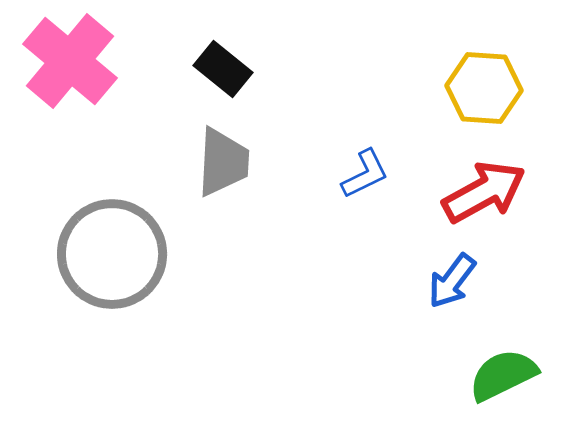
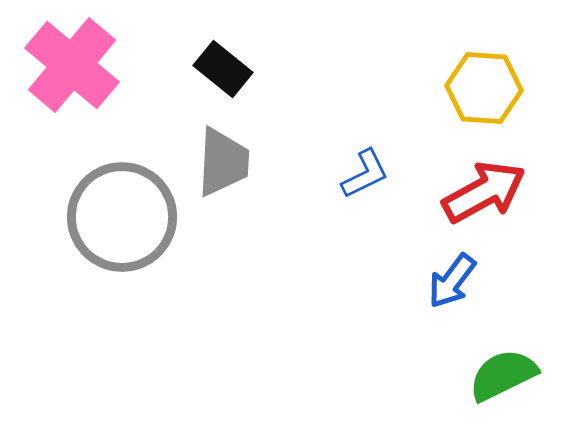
pink cross: moved 2 px right, 4 px down
gray circle: moved 10 px right, 37 px up
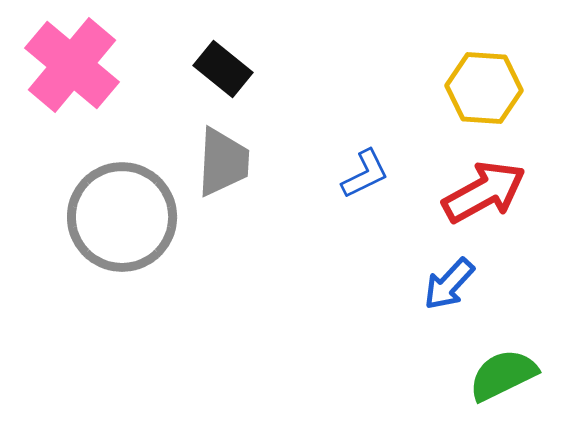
blue arrow: moved 3 px left, 3 px down; rotated 6 degrees clockwise
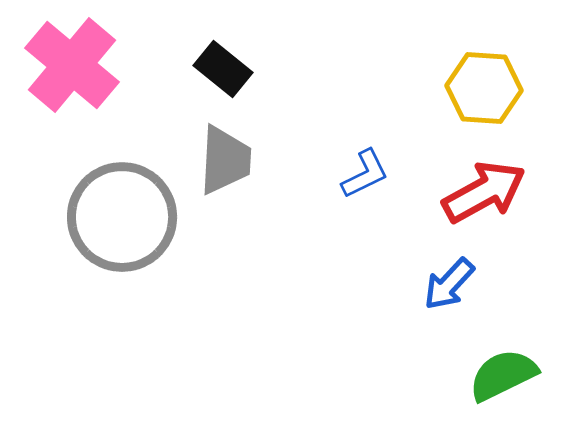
gray trapezoid: moved 2 px right, 2 px up
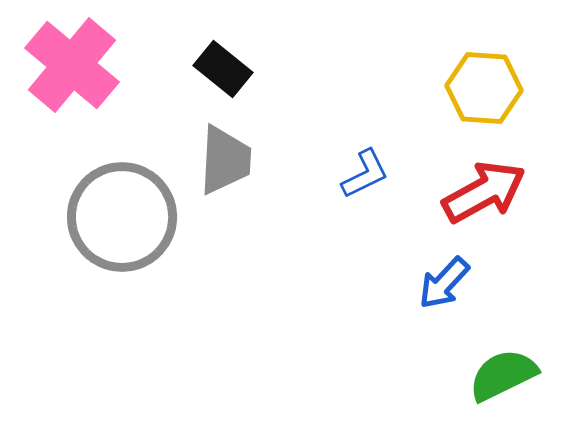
blue arrow: moved 5 px left, 1 px up
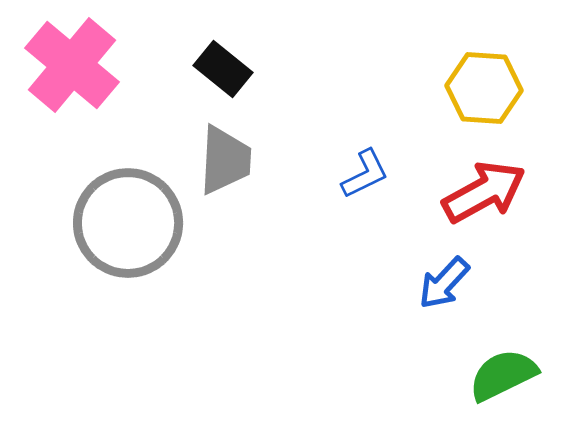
gray circle: moved 6 px right, 6 px down
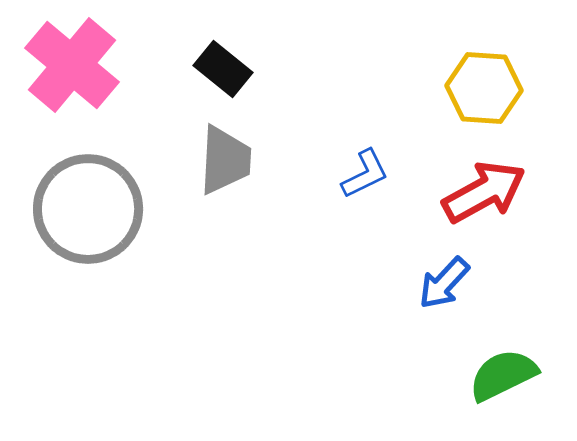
gray circle: moved 40 px left, 14 px up
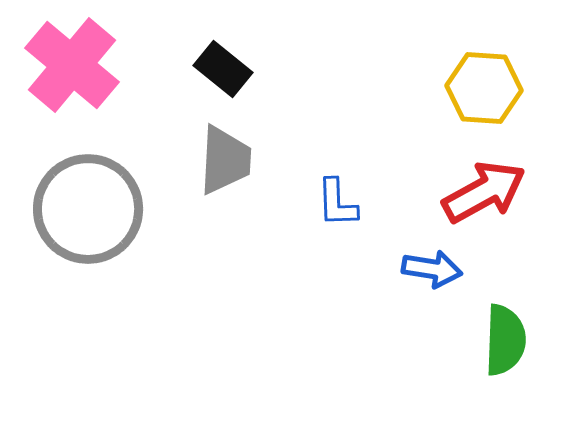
blue L-shape: moved 28 px left, 29 px down; rotated 114 degrees clockwise
blue arrow: moved 12 px left, 14 px up; rotated 124 degrees counterclockwise
green semicircle: moved 2 px right, 35 px up; rotated 118 degrees clockwise
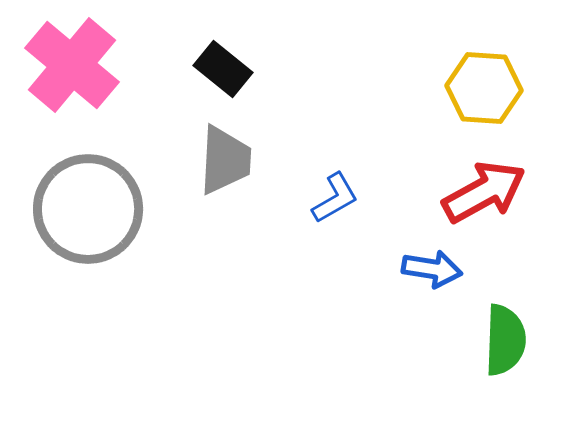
blue L-shape: moved 2 px left, 5 px up; rotated 118 degrees counterclockwise
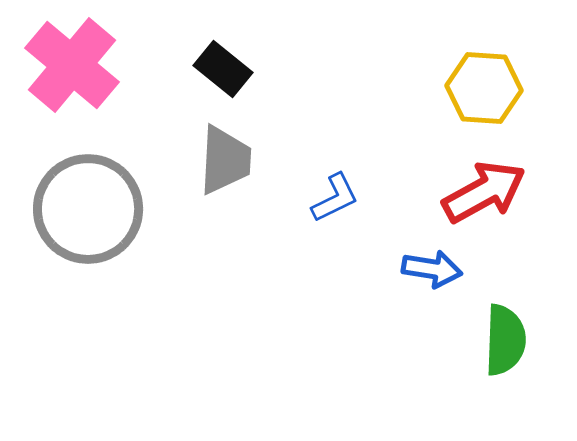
blue L-shape: rotated 4 degrees clockwise
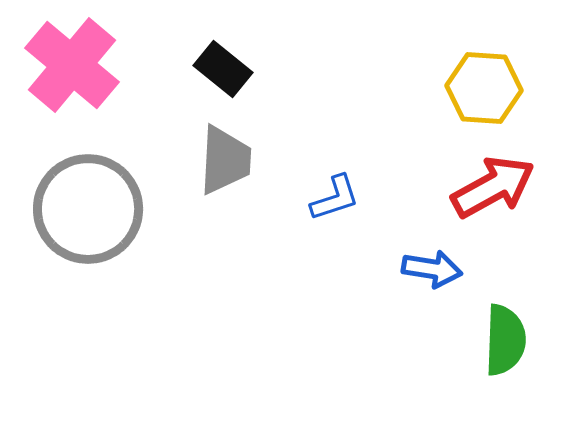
red arrow: moved 9 px right, 5 px up
blue L-shape: rotated 8 degrees clockwise
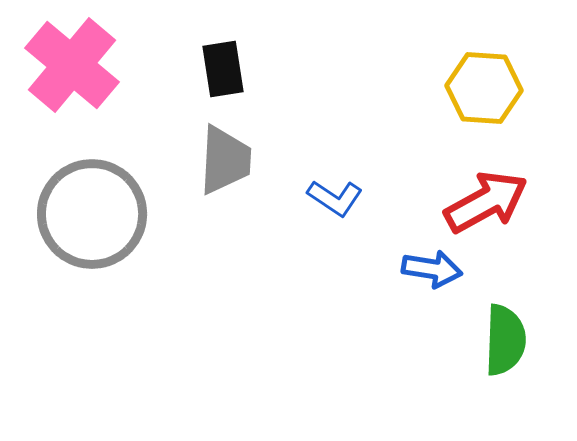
black rectangle: rotated 42 degrees clockwise
red arrow: moved 7 px left, 15 px down
blue L-shape: rotated 52 degrees clockwise
gray circle: moved 4 px right, 5 px down
